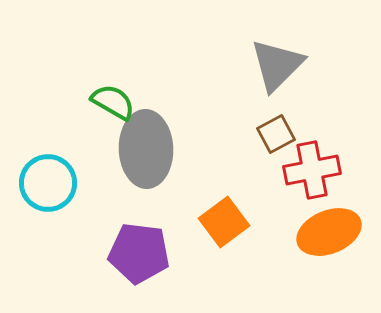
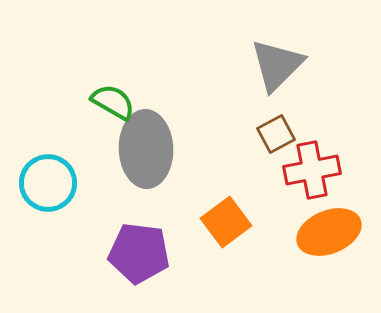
orange square: moved 2 px right
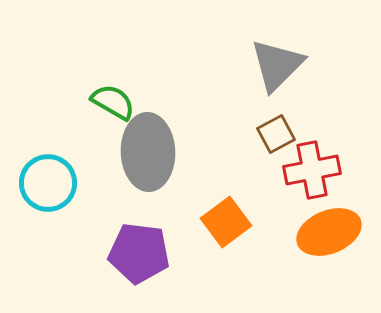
gray ellipse: moved 2 px right, 3 px down
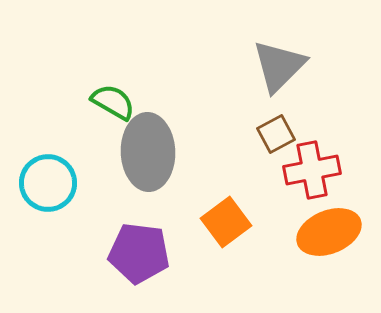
gray triangle: moved 2 px right, 1 px down
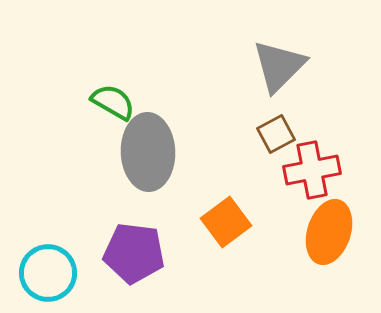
cyan circle: moved 90 px down
orange ellipse: rotated 50 degrees counterclockwise
purple pentagon: moved 5 px left
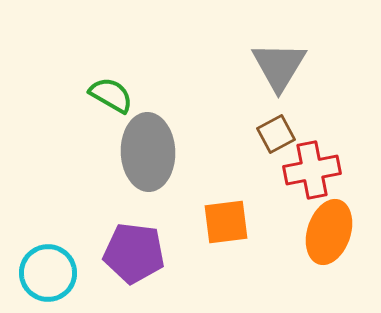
gray triangle: rotated 14 degrees counterclockwise
green semicircle: moved 2 px left, 7 px up
orange square: rotated 30 degrees clockwise
